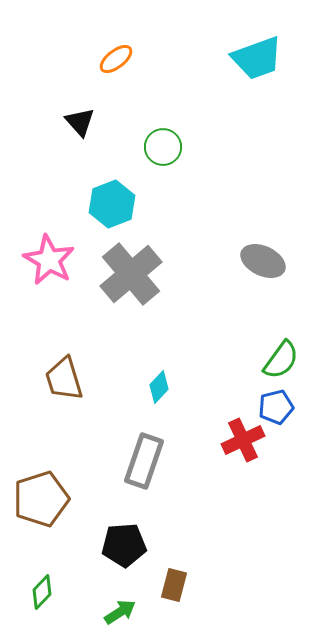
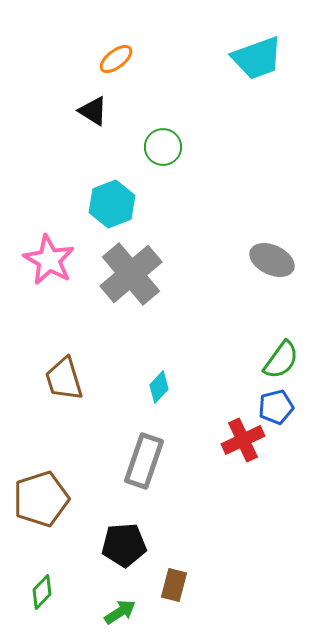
black triangle: moved 13 px right, 11 px up; rotated 16 degrees counterclockwise
gray ellipse: moved 9 px right, 1 px up
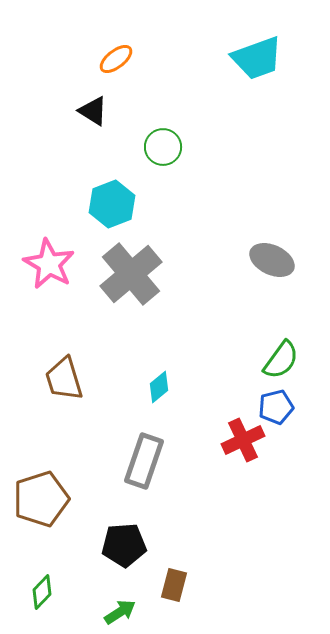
pink star: moved 4 px down
cyan diamond: rotated 8 degrees clockwise
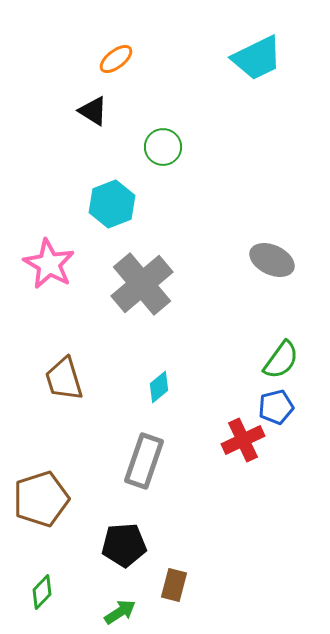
cyan trapezoid: rotated 6 degrees counterclockwise
gray cross: moved 11 px right, 10 px down
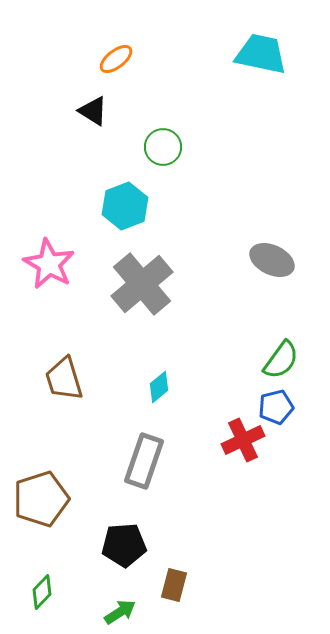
cyan trapezoid: moved 4 px right, 4 px up; rotated 142 degrees counterclockwise
cyan hexagon: moved 13 px right, 2 px down
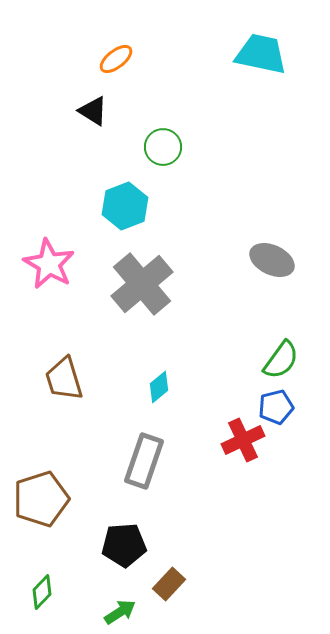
brown rectangle: moved 5 px left, 1 px up; rotated 28 degrees clockwise
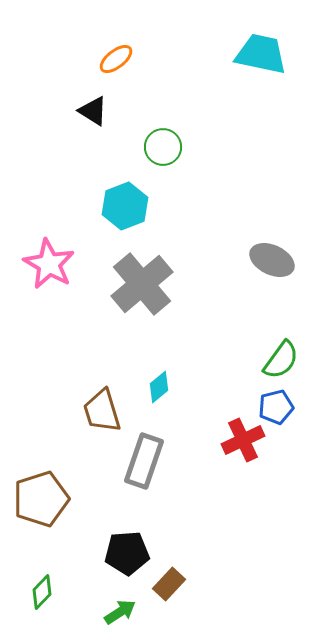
brown trapezoid: moved 38 px right, 32 px down
black pentagon: moved 3 px right, 8 px down
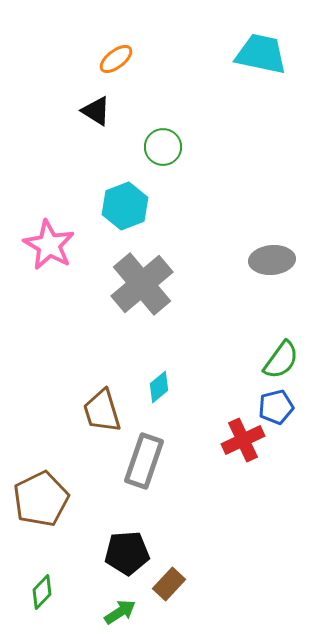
black triangle: moved 3 px right
gray ellipse: rotated 30 degrees counterclockwise
pink star: moved 19 px up
brown pentagon: rotated 8 degrees counterclockwise
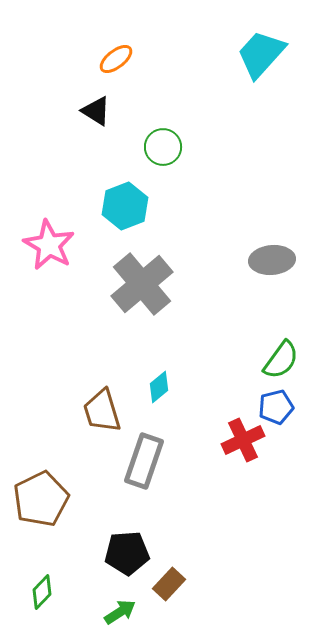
cyan trapezoid: rotated 60 degrees counterclockwise
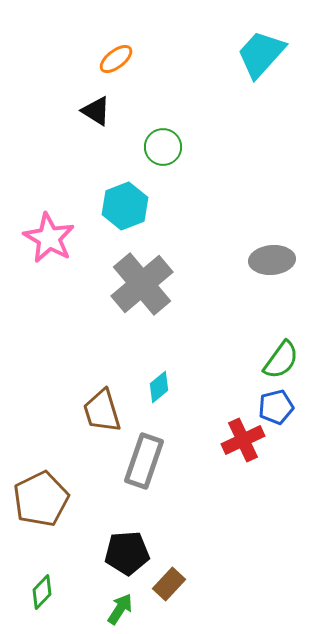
pink star: moved 7 px up
green arrow: moved 3 px up; rotated 24 degrees counterclockwise
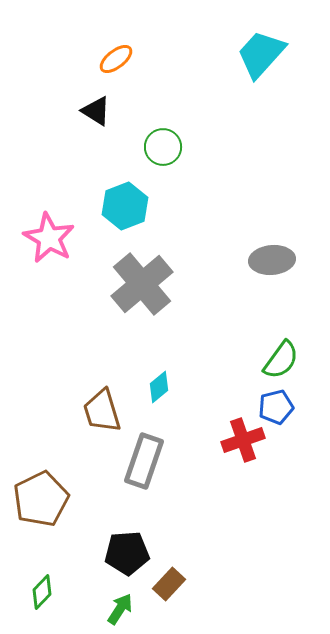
red cross: rotated 6 degrees clockwise
